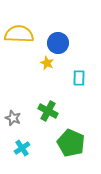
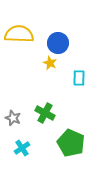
yellow star: moved 3 px right
green cross: moved 3 px left, 2 px down
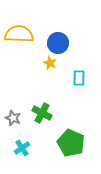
green cross: moved 3 px left
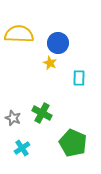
green pentagon: moved 2 px right
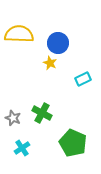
cyan rectangle: moved 4 px right, 1 px down; rotated 63 degrees clockwise
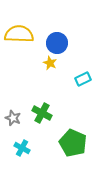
blue circle: moved 1 px left
cyan cross: rotated 28 degrees counterclockwise
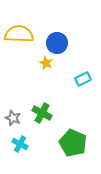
yellow star: moved 4 px left
cyan cross: moved 2 px left, 4 px up
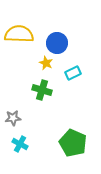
cyan rectangle: moved 10 px left, 6 px up
green cross: moved 23 px up; rotated 12 degrees counterclockwise
gray star: rotated 28 degrees counterclockwise
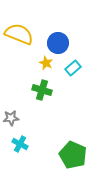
yellow semicircle: rotated 20 degrees clockwise
blue circle: moved 1 px right
cyan rectangle: moved 5 px up; rotated 14 degrees counterclockwise
gray star: moved 2 px left
green pentagon: moved 12 px down
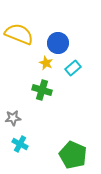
gray star: moved 2 px right
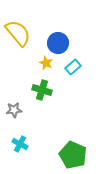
yellow semicircle: moved 1 px left, 1 px up; rotated 28 degrees clockwise
cyan rectangle: moved 1 px up
gray star: moved 1 px right, 8 px up
